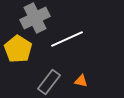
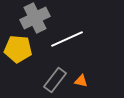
yellow pentagon: rotated 28 degrees counterclockwise
gray rectangle: moved 6 px right, 2 px up
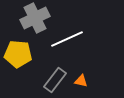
yellow pentagon: moved 5 px down
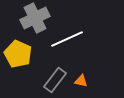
yellow pentagon: rotated 20 degrees clockwise
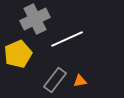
gray cross: moved 1 px down
yellow pentagon: rotated 24 degrees clockwise
orange triangle: moved 1 px left; rotated 24 degrees counterclockwise
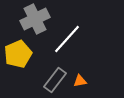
white line: rotated 24 degrees counterclockwise
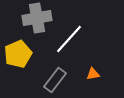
gray cross: moved 2 px right, 1 px up; rotated 16 degrees clockwise
white line: moved 2 px right
orange triangle: moved 13 px right, 7 px up
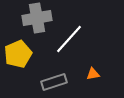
gray rectangle: moved 1 px left, 2 px down; rotated 35 degrees clockwise
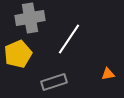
gray cross: moved 7 px left
white line: rotated 8 degrees counterclockwise
orange triangle: moved 15 px right
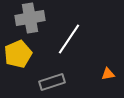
gray rectangle: moved 2 px left
